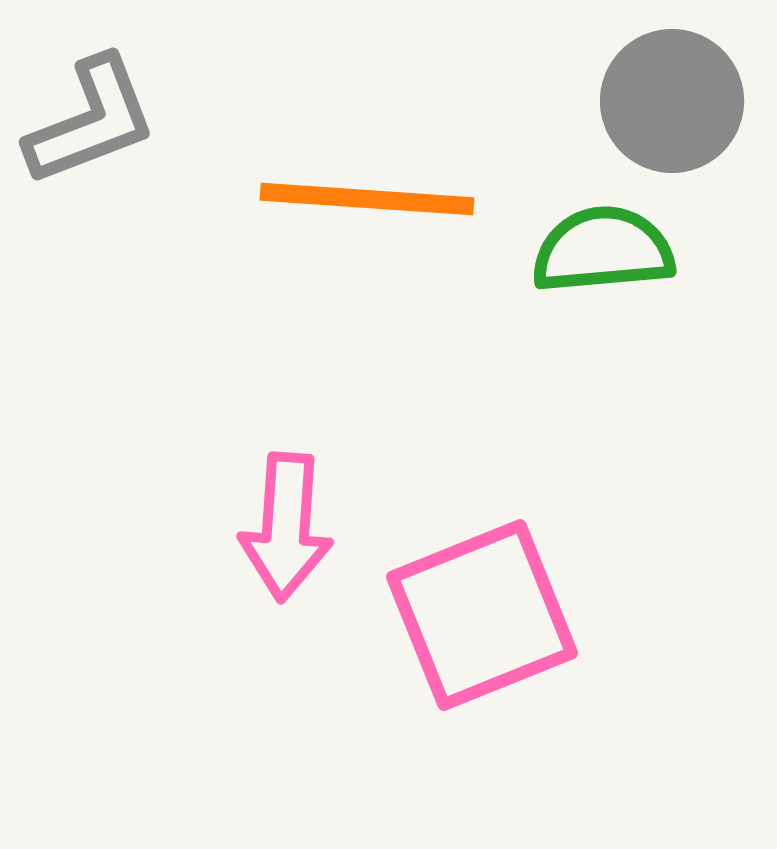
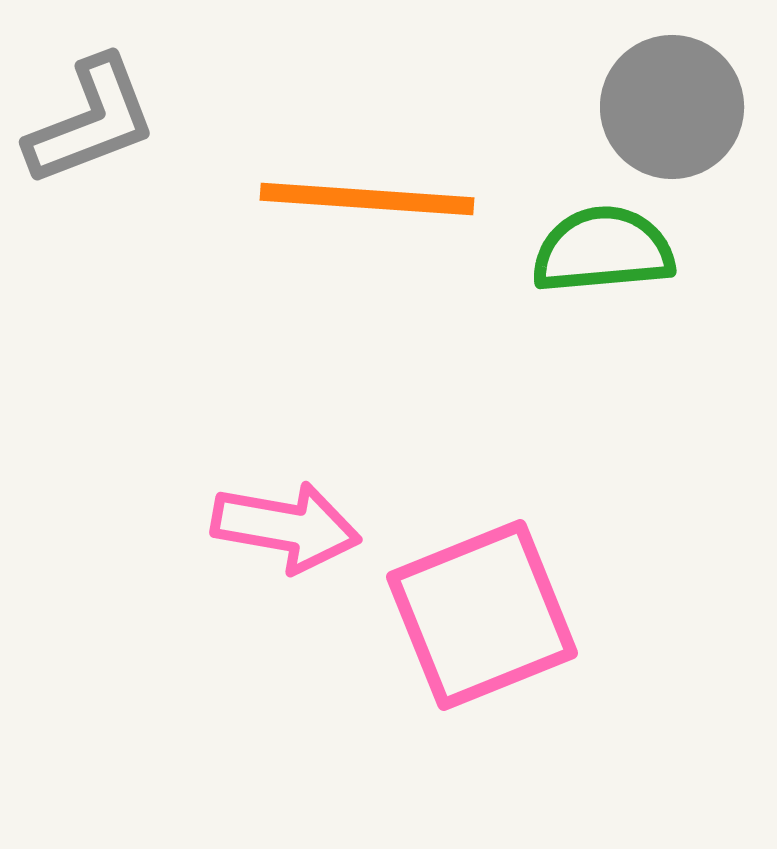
gray circle: moved 6 px down
pink arrow: rotated 84 degrees counterclockwise
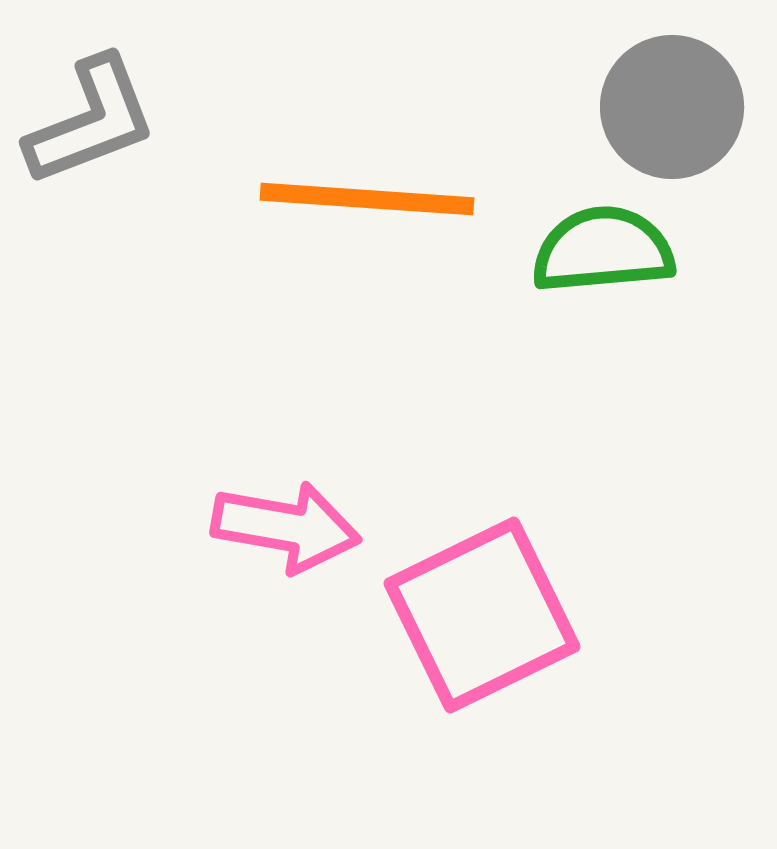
pink square: rotated 4 degrees counterclockwise
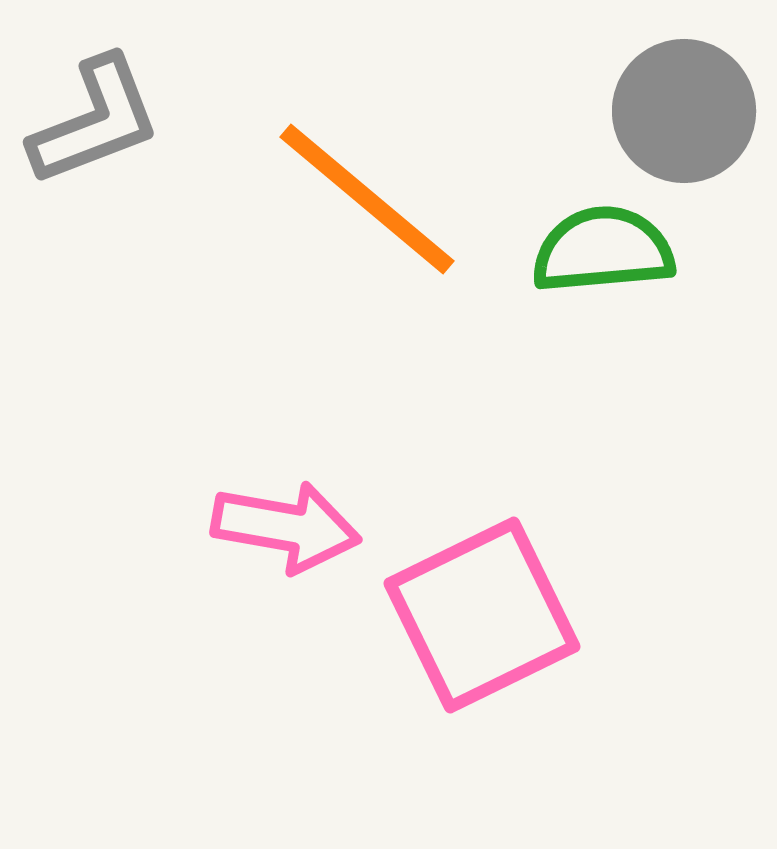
gray circle: moved 12 px right, 4 px down
gray L-shape: moved 4 px right
orange line: rotated 36 degrees clockwise
